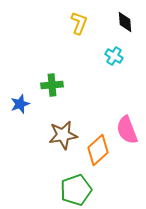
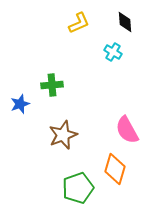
yellow L-shape: rotated 45 degrees clockwise
cyan cross: moved 1 px left, 4 px up
pink semicircle: rotated 8 degrees counterclockwise
brown star: rotated 12 degrees counterclockwise
orange diamond: moved 17 px right, 19 px down; rotated 32 degrees counterclockwise
green pentagon: moved 2 px right, 2 px up
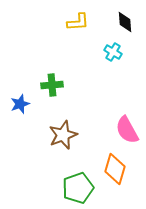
yellow L-shape: moved 1 px left, 1 px up; rotated 20 degrees clockwise
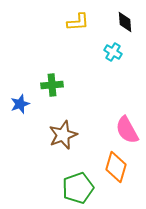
orange diamond: moved 1 px right, 2 px up
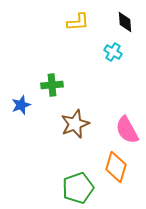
blue star: moved 1 px right, 1 px down
brown star: moved 12 px right, 11 px up
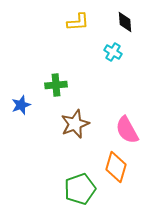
green cross: moved 4 px right
green pentagon: moved 2 px right, 1 px down
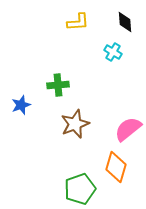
green cross: moved 2 px right
pink semicircle: moved 1 px right, 1 px up; rotated 80 degrees clockwise
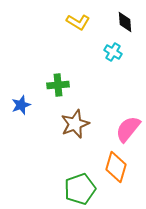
yellow L-shape: rotated 35 degrees clockwise
pink semicircle: rotated 12 degrees counterclockwise
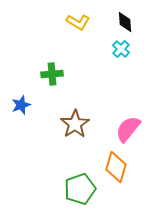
cyan cross: moved 8 px right, 3 px up; rotated 12 degrees clockwise
green cross: moved 6 px left, 11 px up
brown star: rotated 12 degrees counterclockwise
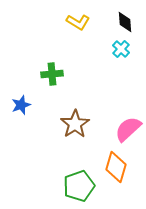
pink semicircle: rotated 8 degrees clockwise
green pentagon: moved 1 px left, 3 px up
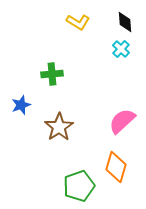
brown star: moved 16 px left, 3 px down
pink semicircle: moved 6 px left, 8 px up
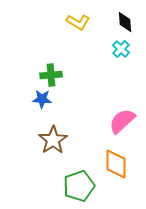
green cross: moved 1 px left, 1 px down
blue star: moved 21 px right, 6 px up; rotated 24 degrees clockwise
brown star: moved 6 px left, 13 px down
orange diamond: moved 3 px up; rotated 16 degrees counterclockwise
